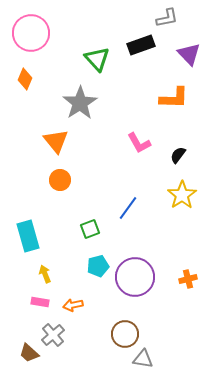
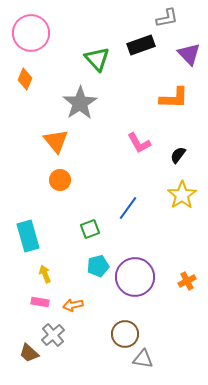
orange cross: moved 1 px left, 2 px down; rotated 12 degrees counterclockwise
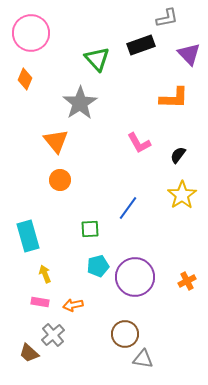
green square: rotated 18 degrees clockwise
